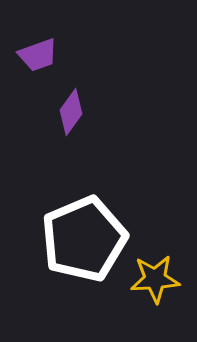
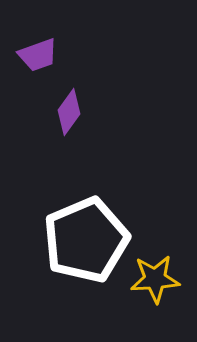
purple diamond: moved 2 px left
white pentagon: moved 2 px right, 1 px down
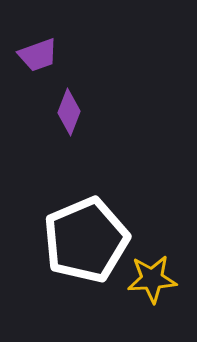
purple diamond: rotated 15 degrees counterclockwise
yellow star: moved 3 px left
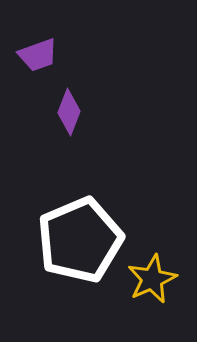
white pentagon: moved 6 px left
yellow star: rotated 21 degrees counterclockwise
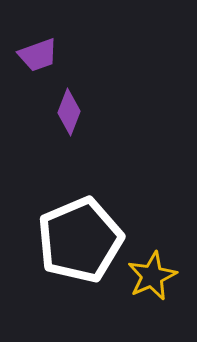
yellow star: moved 3 px up
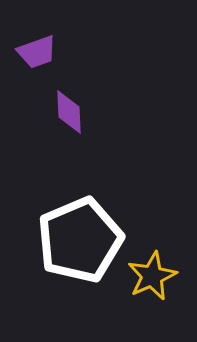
purple trapezoid: moved 1 px left, 3 px up
purple diamond: rotated 24 degrees counterclockwise
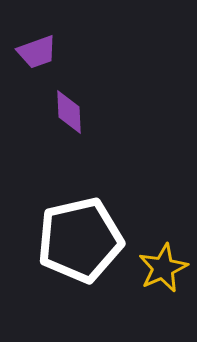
white pentagon: rotated 10 degrees clockwise
yellow star: moved 11 px right, 8 px up
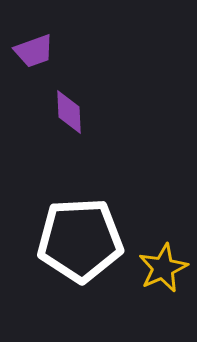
purple trapezoid: moved 3 px left, 1 px up
white pentagon: rotated 10 degrees clockwise
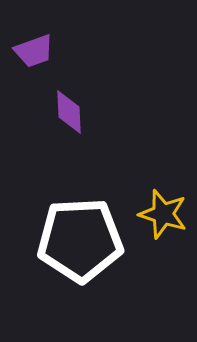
yellow star: moved 54 px up; rotated 30 degrees counterclockwise
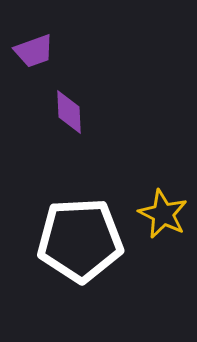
yellow star: rotated 9 degrees clockwise
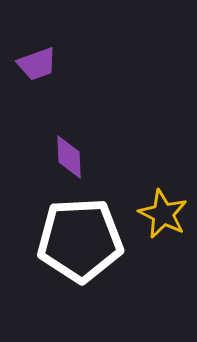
purple trapezoid: moved 3 px right, 13 px down
purple diamond: moved 45 px down
